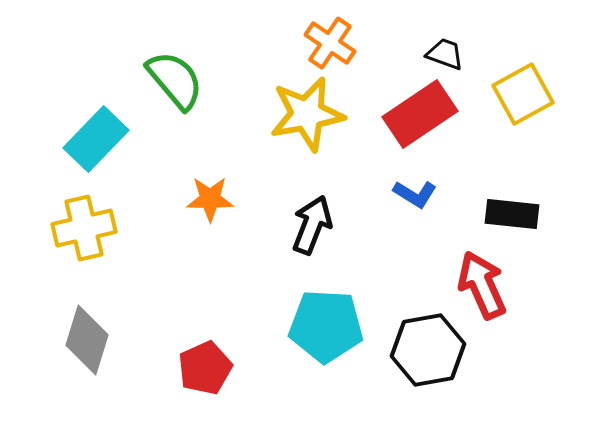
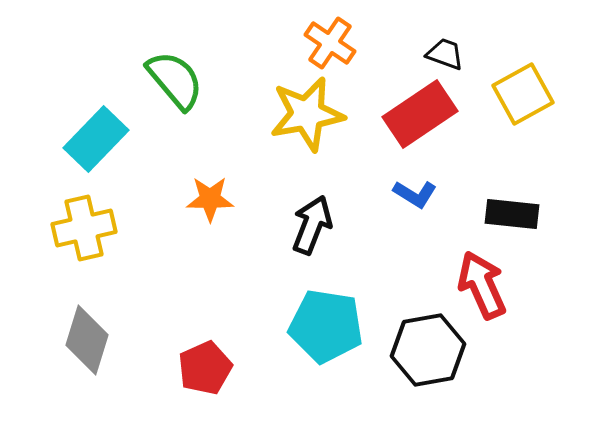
cyan pentagon: rotated 6 degrees clockwise
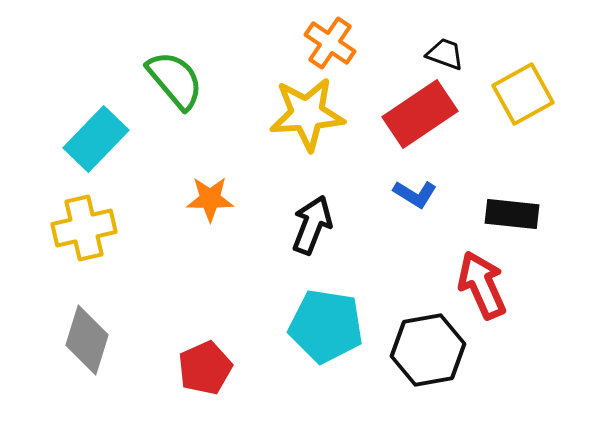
yellow star: rotated 6 degrees clockwise
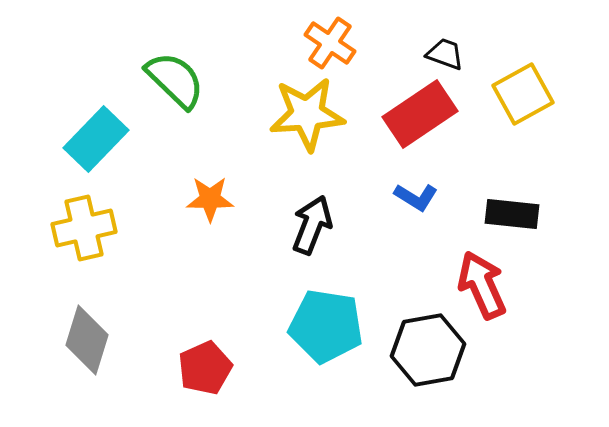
green semicircle: rotated 6 degrees counterclockwise
blue L-shape: moved 1 px right, 3 px down
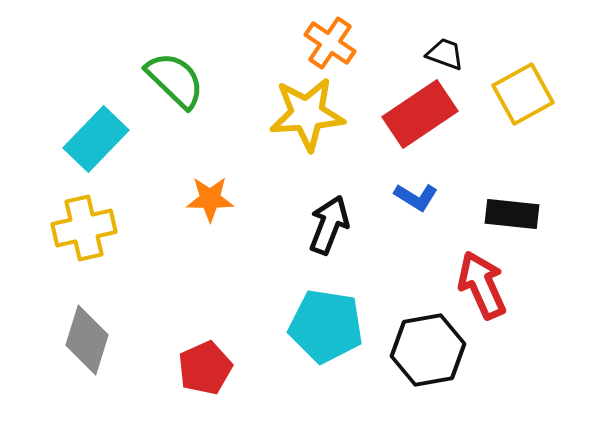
black arrow: moved 17 px right
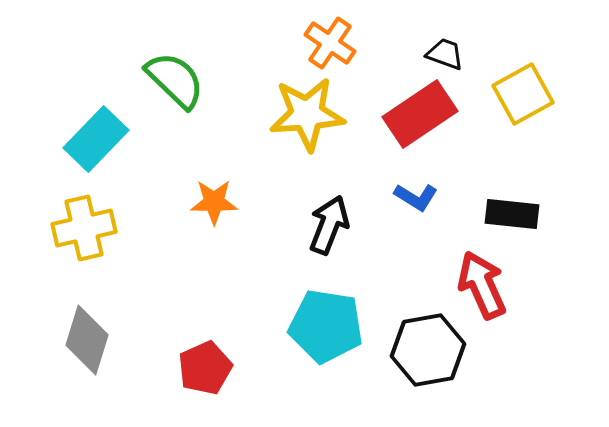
orange star: moved 4 px right, 3 px down
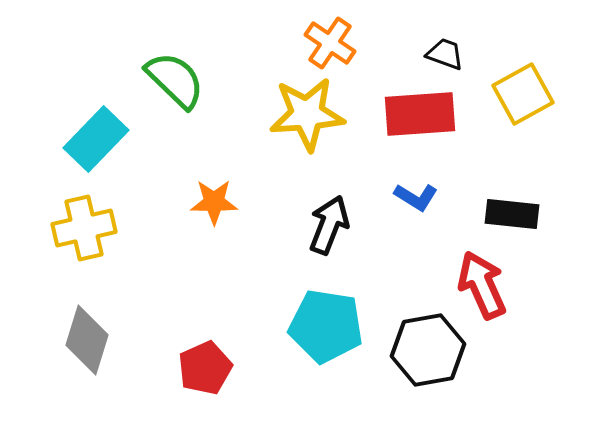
red rectangle: rotated 30 degrees clockwise
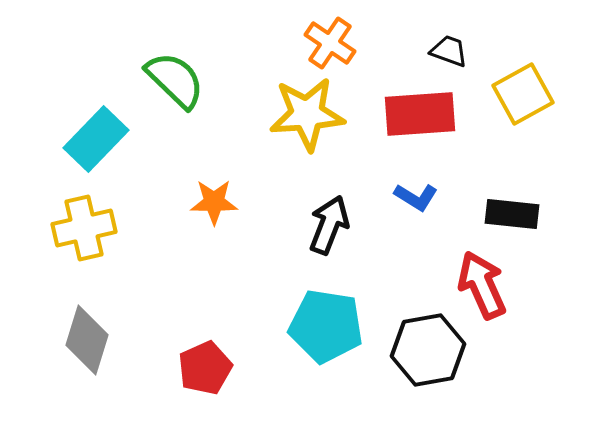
black trapezoid: moved 4 px right, 3 px up
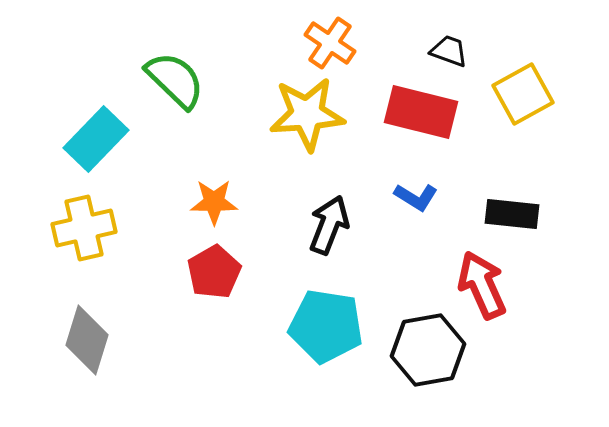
red rectangle: moved 1 px right, 2 px up; rotated 18 degrees clockwise
red pentagon: moved 9 px right, 96 px up; rotated 6 degrees counterclockwise
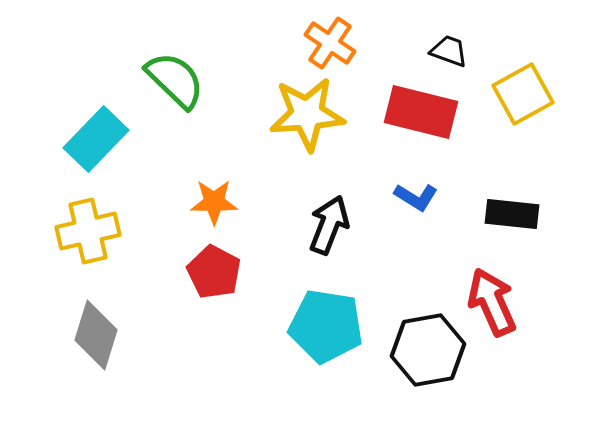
yellow cross: moved 4 px right, 3 px down
red pentagon: rotated 14 degrees counterclockwise
red arrow: moved 10 px right, 17 px down
gray diamond: moved 9 px right, 5 px up
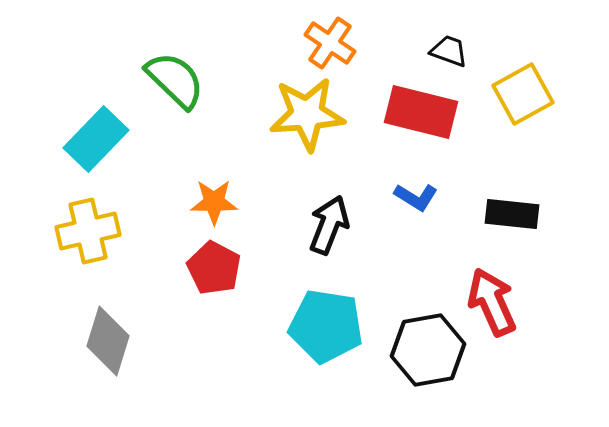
red pentagon: moved 4 px up
gray diamond: moved 12 px right, 6 px down
